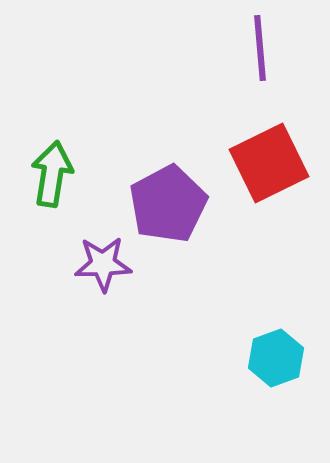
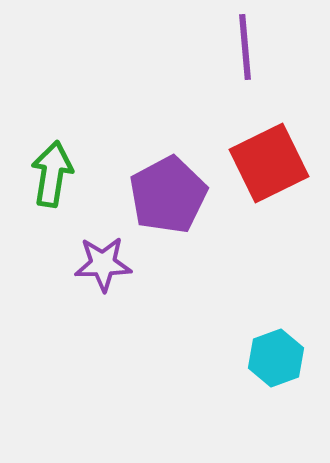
purple line: moved 15 px left, 1 px up
purple pentagon: moved 9 px up
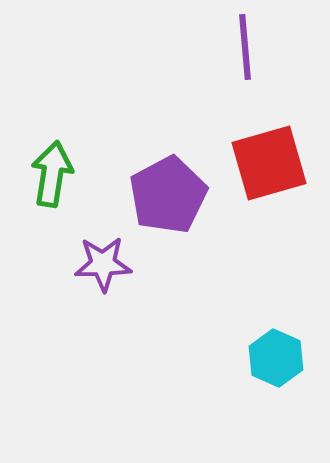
red square: rotated 10 degrees clockwise
cyan hexagon: rotated 16 degrees counterclockwise
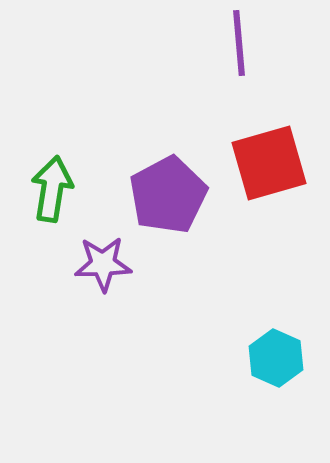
purple line: moved 6 px left, 4 px up
green arrow: moved 15 px down
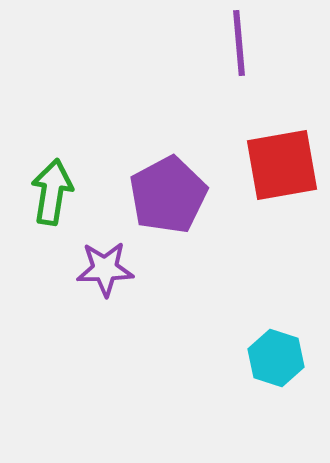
red square: moved 13 px right, 2 px down; rotated 6 degrees clockwise
green arrow: moved 3 px down
purple star: moved 2 px right, 5 px down
cyan hexagon: rotated 6 degrees counterclockwise
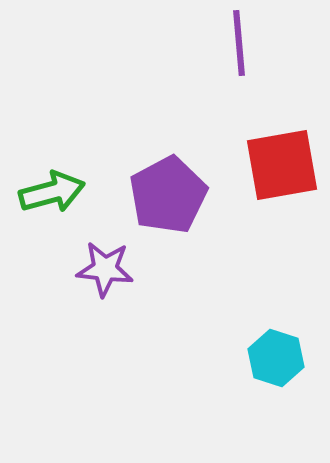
green arrow: rotated 66 degrees clockwise
purple star: rotated 8 degrees clockwise
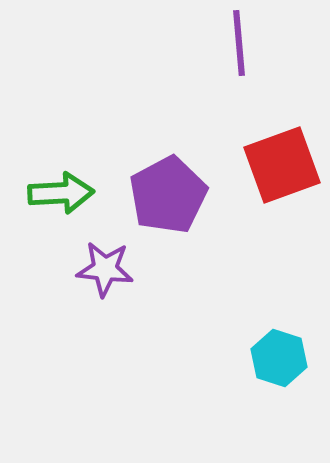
red square: rotated 10 degrees counterclockwise
green arrow: moved 9 px right, 1 px down; rotated 12 degrees clockwise
cyan hexagon: moved 3 px right
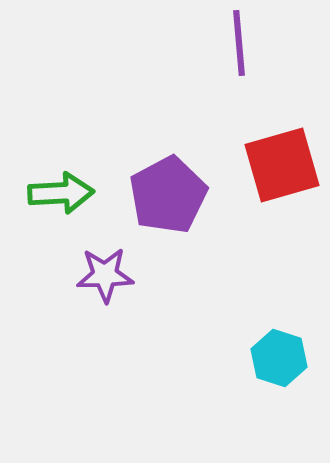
red square: rotated 4 degrees clockwise
purple star: moved 6 px down; rotated 8 degrees counterclockwise
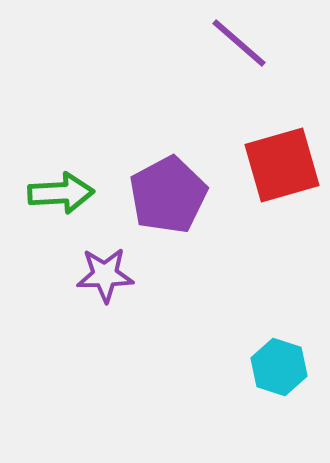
purple line: rotated 44 degrees counterclockwise
cyan hexagon: moved 9 px down
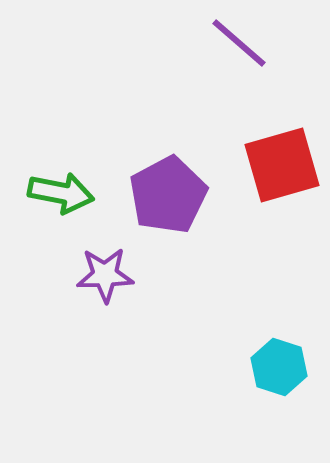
green arrow: rotated 14 degrees clockwise
